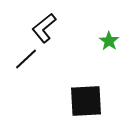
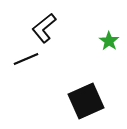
black line: rotated 20 degrees clockwise
black square: rotated 21 degrees counterclockwise
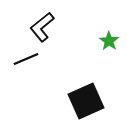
black L-shape: moved 2 px left, 1 px up
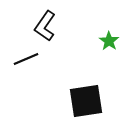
black L-shape: moved 3 px right, 1 px up; rotated 16 degrees counterclockwise
black square: rotated 15 degrees clockwise
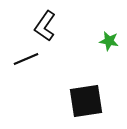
green star: rotated 24 degrees counterclockwise
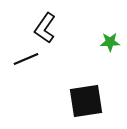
black L-shape: moved 2 px down
green star: moved 1 px right, 1 px down; rotated 12 degrees counterclockwise
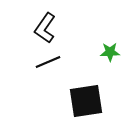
green star: moved 10 px down
black line: moved 22 px right, 3 px down
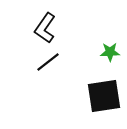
black line: rotated 15 degrees counterclockwise
black square: moved 18 px right, 5 px up
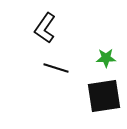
green star: moved 4 px left, 6 px down
black line: moved 8 px right, 6 px down; rotated 55 degrees clockwise
